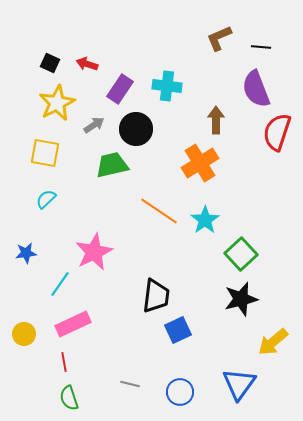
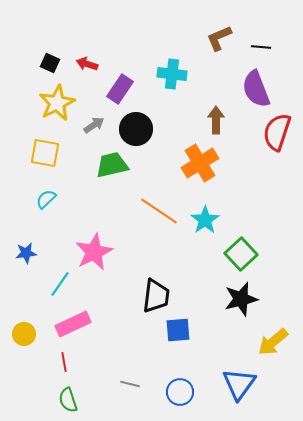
cyan cross: moved 5 px right, 12 px up
blue square: rotated 20 degrees clockwise
green semicircle: moved 1 px left, 2 px down
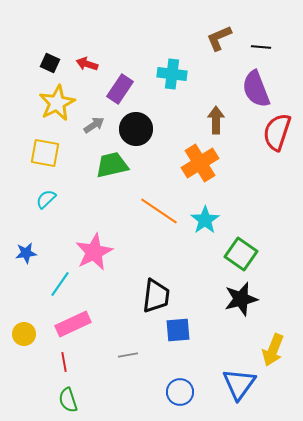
green square: rotated 12 degrees counterclockwise
yellow arrow: moved 8 px down; rotated 28 degrees counterclockwise
gray line: moved 2 px left, 29 px up; rotated 24 degrees counterclockwise
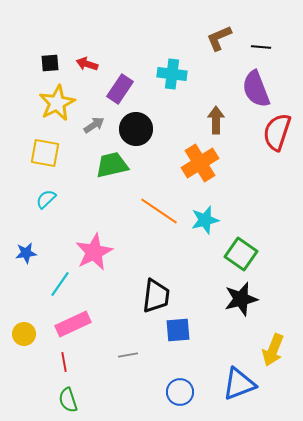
black square: rotated 30 degrees counterclockwise
cyan star: rotated 20 degrees clockwise
blue triangle: rotated 33 degrees clockwise
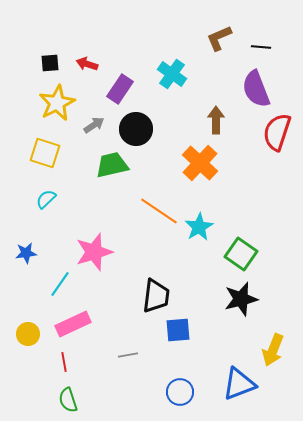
cyan cross: rotated 28 degrees clockwise
yellow square: rotated 8 degrees clockwise
orange cross: rotated 15 degrees counterclockwise
cyan star: moved 6 px left, 7 px down; rotated 16 degrees counterclockwise
pink star: rotated 9 degrees clockwise
yellow circle: moved 4 px right
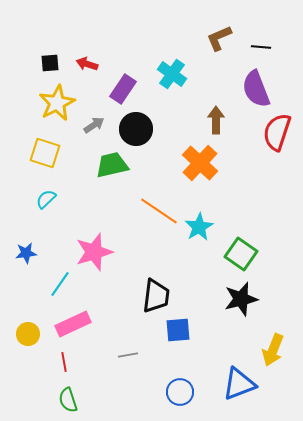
purple rectangle: moved 3 px right
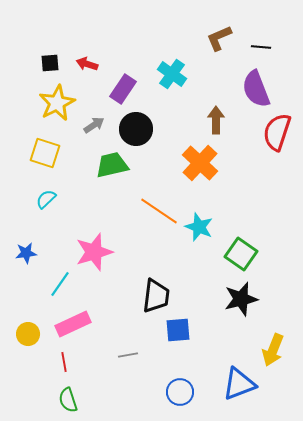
cyan star: rotated 20 degrees counterclockwise
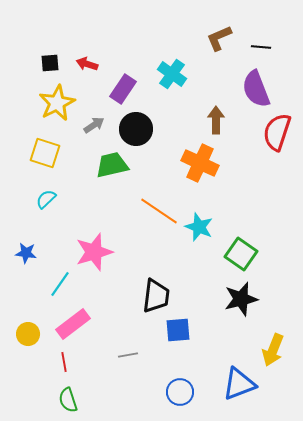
orange cross: rotated 18 degrees counterclockwise
blue star: rotated 15 degrees clockwise
pink rectangle: rotated 12 degrees counterclockwise
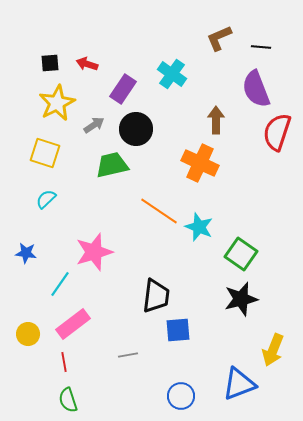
blue circle: moved 1 px right, 4 px down
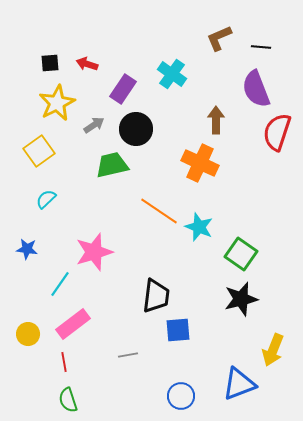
yellow square: moved 6 px left, 2 px up; rotated 36 degrees clockwise
blue star: moved 1 px right, 4 px up
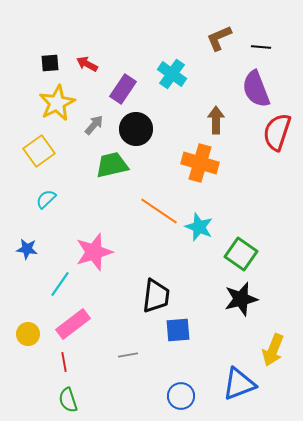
red arrow: rotated 10 degrees clockwise
gray arrow: rotated 15 degrees counterclockwise
orange cross: rotated 9 degrees counterclockwise
